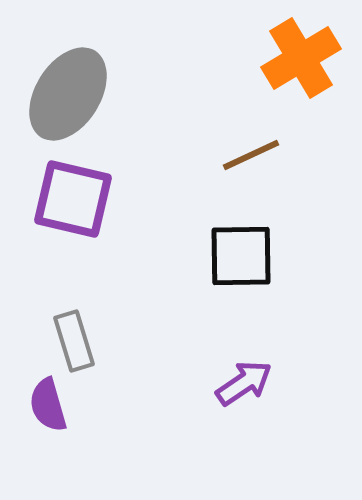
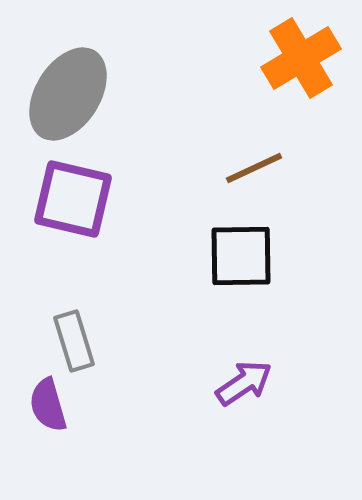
brown line: moved 3 px right, 13 px down
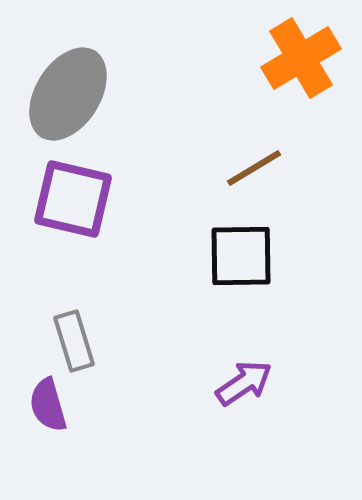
brown line: rotated 6 degrees counterclockwise
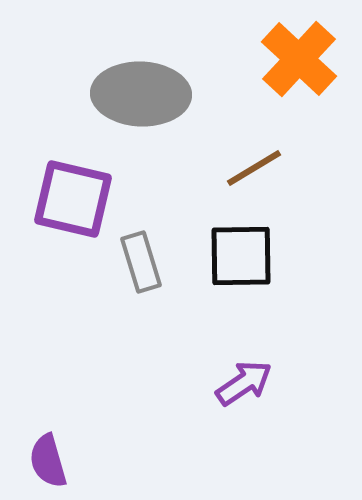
orange cross: moved 2 px left, 1 px down; rotated 16 degrees counterclockwise
gray ellipse: moved 73 px right; rotated 60 degrees clockwise
gray rectangle: moved 67 px right, 79 px up
purple semicircle: moved 56 px down
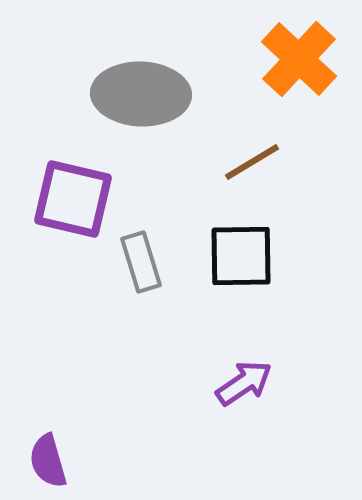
brown line: moved 2 px left, 6 px up
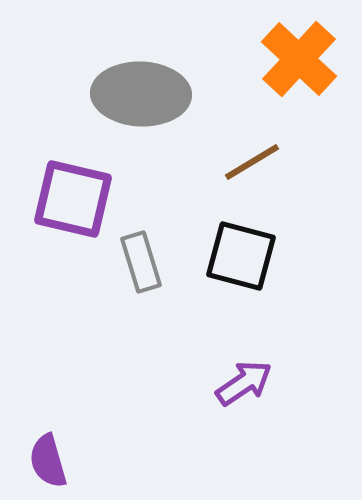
black square: rotated 16 degrees clockwise
